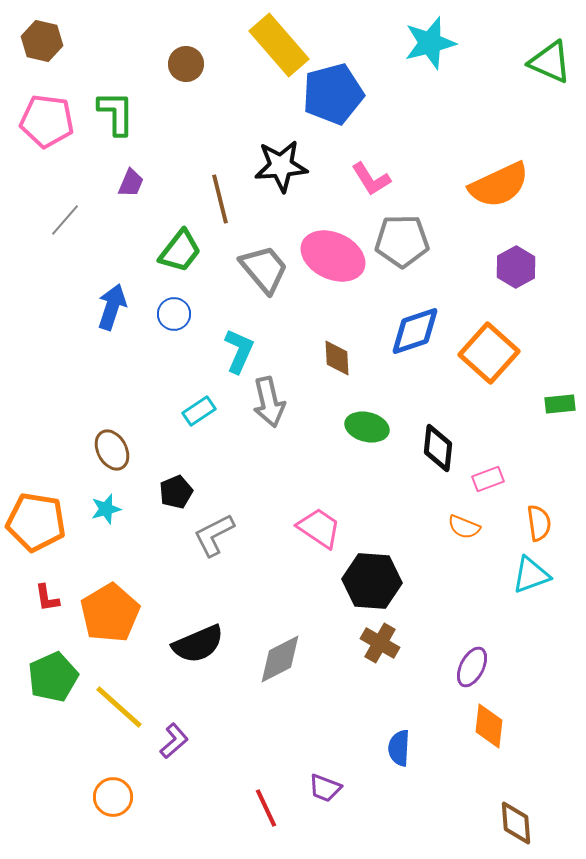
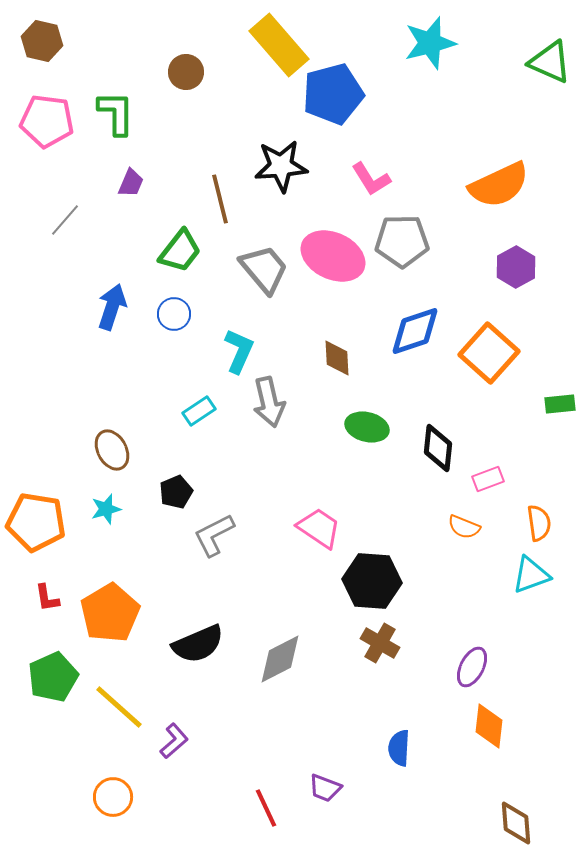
brown circle at (186, 64): moved 8 px down
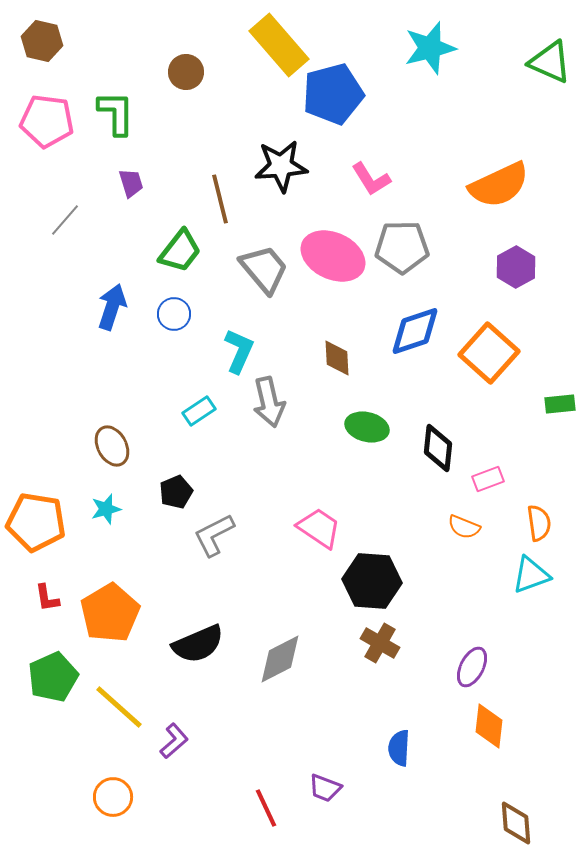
cyan star at (430, 43): moved 5 px down
purple trapezoid at (131, 183): rotated 40 degrees counterclockwise
gray pentagon at (402, 241): moved 6 px down
brown ellipse at (112, 450): moved 4 px up
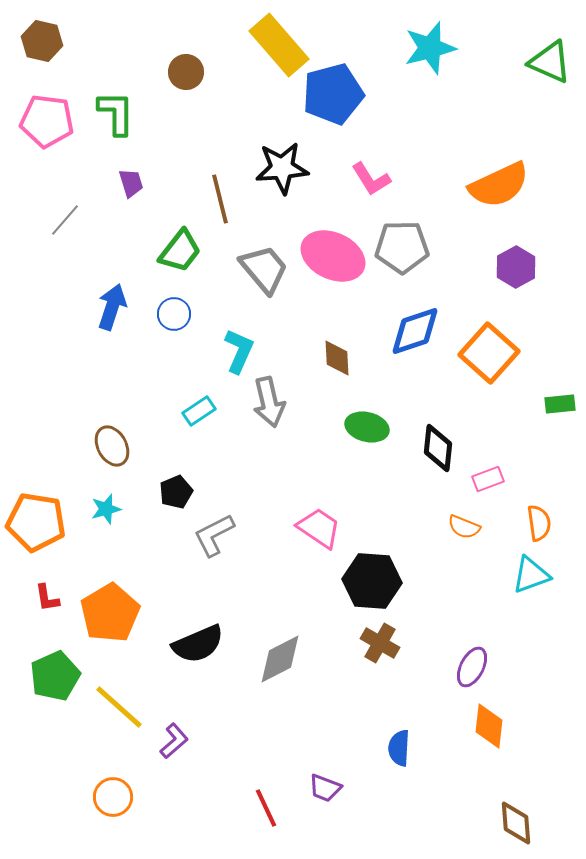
black star at (281, 166): moved 1 px right, 2 px down
green pentagon at (53, 677): moved 2 px right, 1 px up
